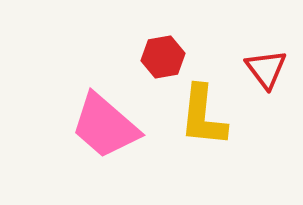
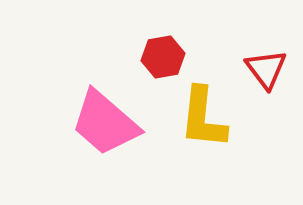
yellow L-shape: moved 2 px down
pink trapezoid: moved 3 px up
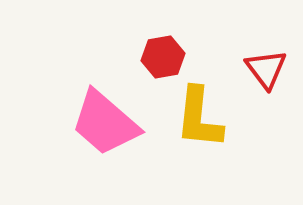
yellow L-shape: moved 4 px left
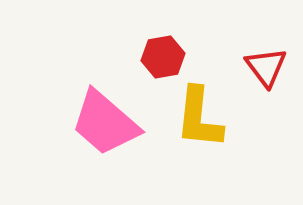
red triangle: moved 2 px up
